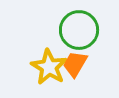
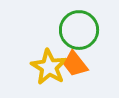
orange trapezoid: rotated 68 degrees counterclockwise
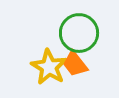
green circle: moved 3 px down
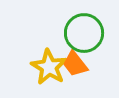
green circle: moved 5 px right
